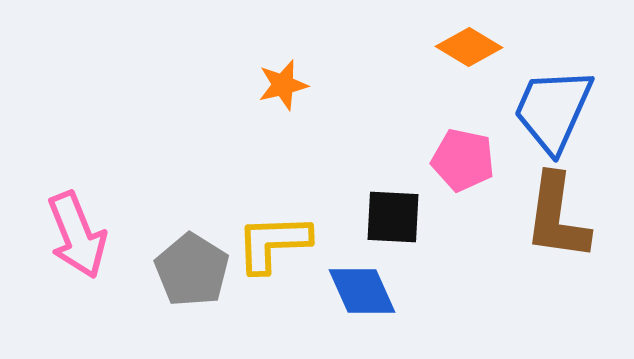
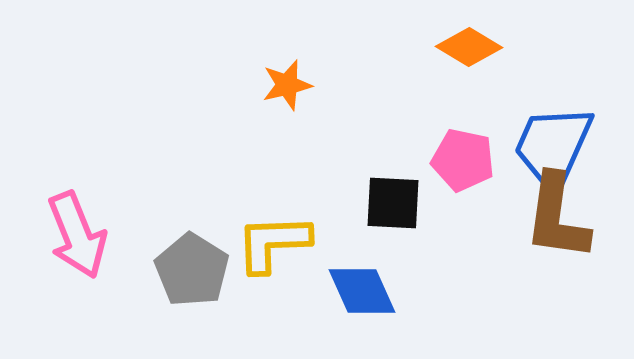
orange star: moved 4 px right
blue trapezoid: moved 37 px down
black square: moved 14 px up
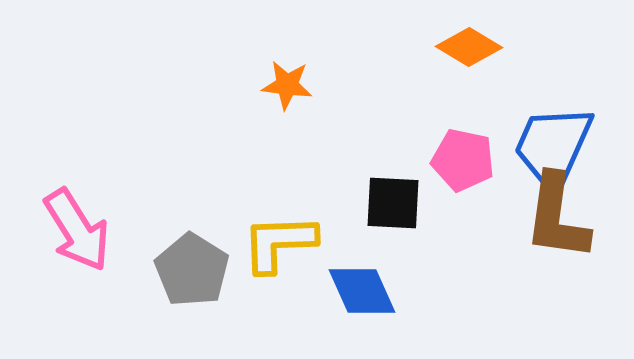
orange star: rotated 21 degrees clockwise
pink arrow: moved 5 px up; rotated 10 degrees counterclockwise
yellow L-shape: moved 6 px right
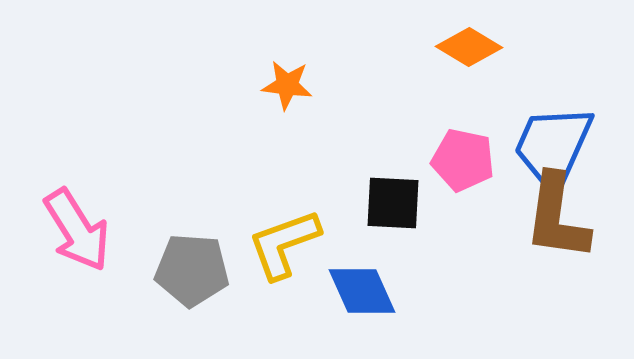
yellow L-shape: moved 5 px right, 1 px down; rotated 18 degrees counterclockwise
gray pentagon: rotated 28 degrees counterclockwise
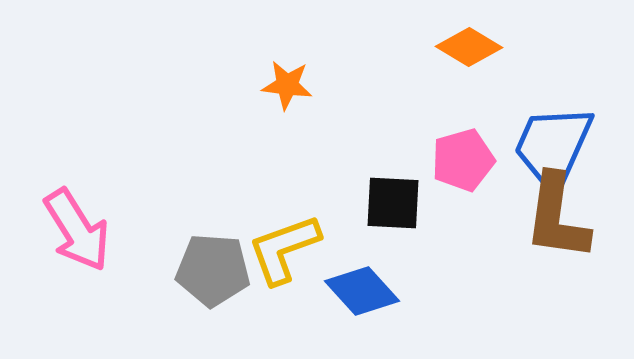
pink pentagon: rotated 28 degrees counterclockwise
yellow L-shape: moved 5 px down
gray pentagon: moved 21 px right
blue diamond: rotated 18 degrees counterclockwise
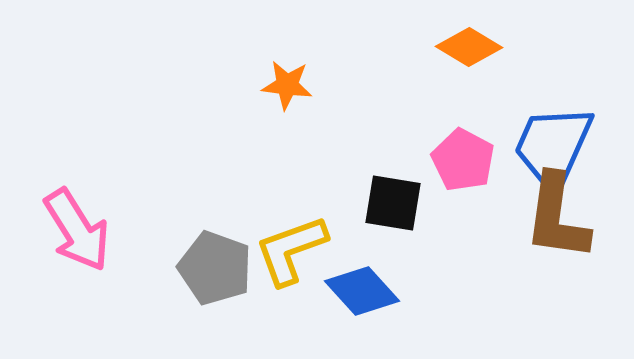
pink pentagon: rotated 28 degrees counterclockwise
black square: rotated 6 degrees clockwise
yellow L-shape: moved 7 px right, 1 px down
gray pentagon: moved 2 px right, 2 px up; rotated 16 degrees clockwise
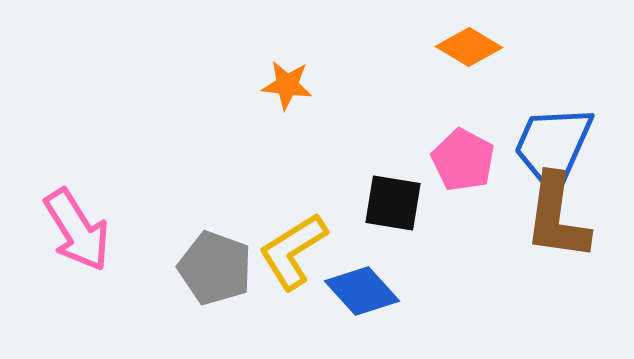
yellow L-shape: moved 2 px right, 1 px down; rotated 12 degrees counterclockwise
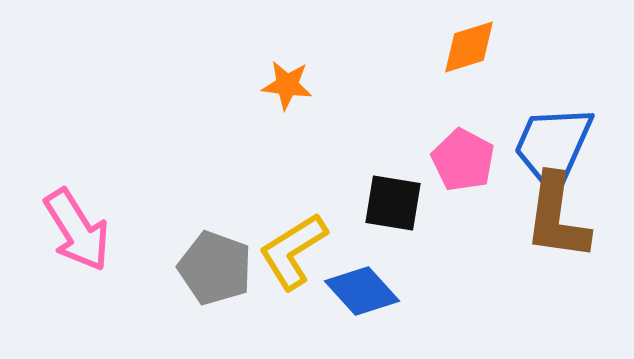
orange diamond: rotated 48 degrees counterclockwise
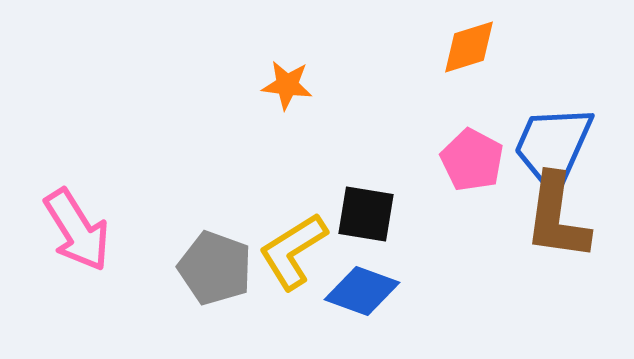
pink pentagon: moved 9 px right
black square: moved 27 px left, 11 px down
blue diamond: rotated 28 degrees counterclockwise
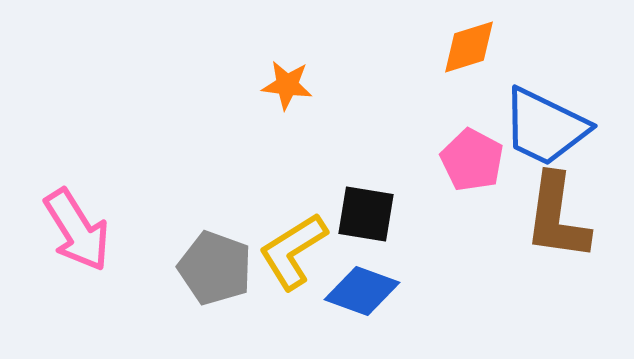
blue trapezoid: moved 8 px left, 20 px up; rotated 88 degrees counterclockwise
